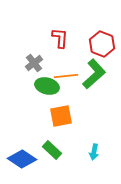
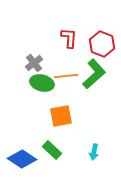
red L-shape: moved 9 px right
green ellipse: moved 5 px left, 3 px up
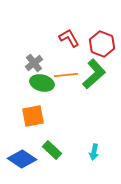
red L-shape: rotated 35 degrees counterclockwise
orange line: moved 1 px up
orange square: moved 28 px left
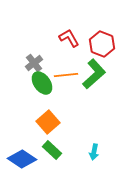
green ellipse: rotated 40 degrees clockwise
orange square: moved 15 px right, 6 px down; rotated 30 degrees counterclockwise
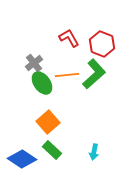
orange line: moved 1 px right
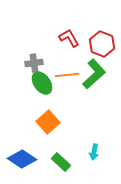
gray cross: rotated 30 degrees clockwise
green rectangle: moved 9 px right, 12 px down
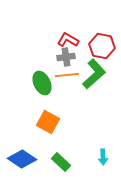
red L-shape: moved 1 px left, 2 px down; rotated 30 degrees counterclockwise
red hexagon: moved 2 px down; rotated 10 degrees counterclockwise
gray cross: moved 32 px right, 6 px up
green ellipse: rotated 10 degrees clockwise
orange square: rotated 20 degrees counterclockwise
cyan arrow: moved 9 px right, 5 px down; rotated 14 degrees counterclockwise
